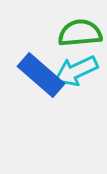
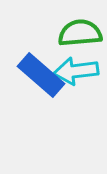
cyan arrow: rotated 18 degrees clockwise
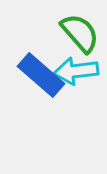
green semicircle: rotated 54 degrees clockwise
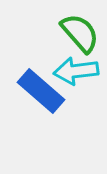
blue rectangle: moved 16 px down
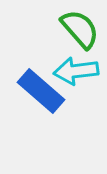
green semicircle: moved 4 px up
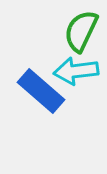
green semicircle: moved 1 px right, 2 px down; rotated 114 degrees counterclockwise
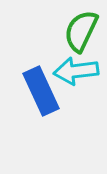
blue rectangle: rotated 24 degrees clockwise
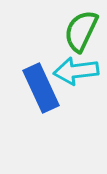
blue rectangle: moved 3 px up
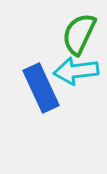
green semicircle: moved 2 px left, 3 px down
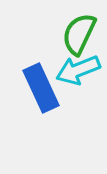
cyan arrow: moved 2 px right, 1 px up; rotated 15 degrees counterclockwise
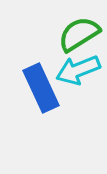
green semicircle: rotated 33 degrees clockwise
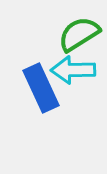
cyan arrow: moved 5 px left; rotated 21 degrees clockwise
